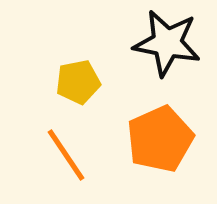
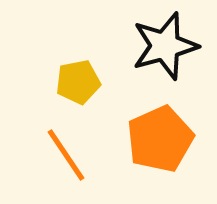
black star: moved 2 px left, 3 px down; rotated 26 degrees counterclockwise
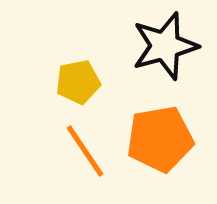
orange pentagon: rotated 14 degrees clockwise
orange line: moved 19 px right, 4 px up
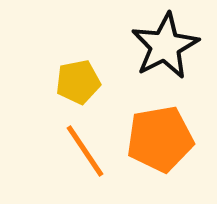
black star: rotated 12 degrees counterclockwise
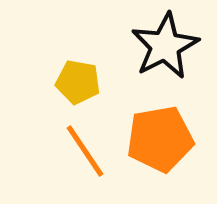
yellow pentagon: rotated 21 degrees clockwise
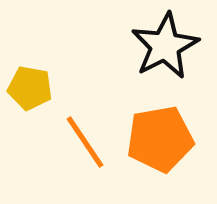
yellow pentagon: moved 48 px left, 6 px down
orange line: moved 9 px up
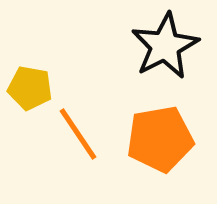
orange line: moved 7 px left, 8 px up
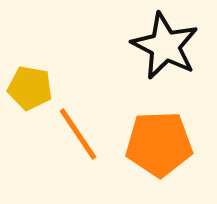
black star: rotated 18 degrees counterclockwise
orange pentagon: moved 1 px left, 5 px down; rotated 8 degrees clockwise
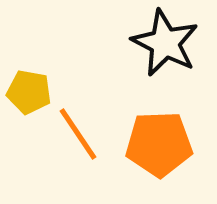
black star: moved 3 px up
yellow pentagon: moved 1 px left, 4 px down
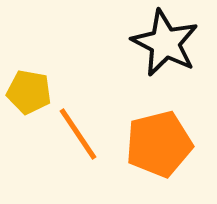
orange pentagon: rotated 12 degrees counterclockwise
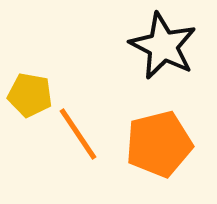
black star: moved 2 px left, 3 px down
yellow pentagon: moved 1 px right, 3 px down
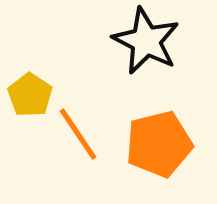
black star: moved 17 px left, 5 px up
yellow pentagon: rotated 24 degrees clockwise
